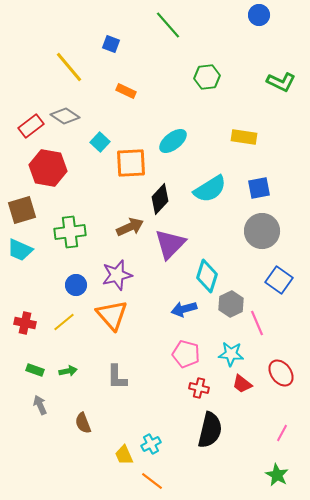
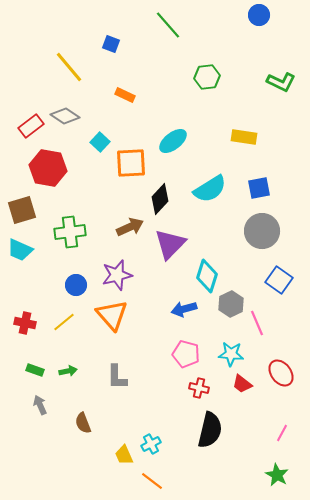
orange rectangle at (126, 91): moved 1 px left, 4 px down
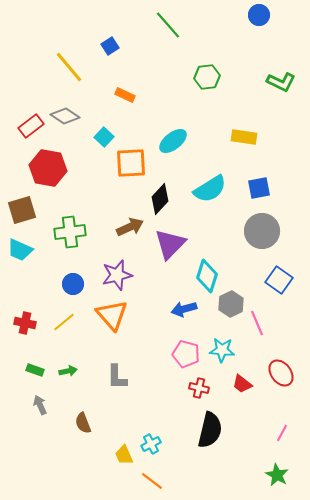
blue square at (111, 44): moved 1 px left, 2 px down; rotated 36 degrees clockwise
cyan square at (100, 142): moved 4 px right, 5 px up
blue circle at (76, 285): moved 3 px left, 1 px up
cyan star at (231, 354): moved 9 px left, 4 px up
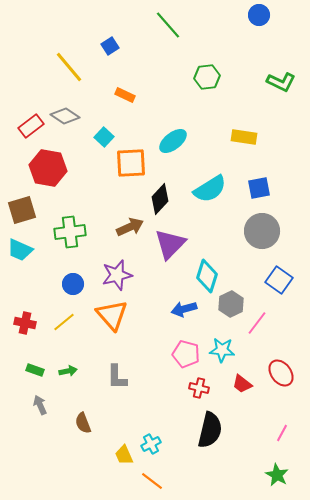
pink line at (257, 323): rotated 60 degrees clockwise
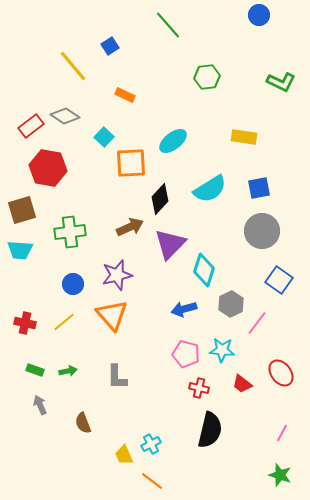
yellow line at (69, 67): moved 4 px right, 1 px up
cyan trapezoid at (20, 250): rotated 20 degrees counterclockwise
cyan diamond at (207, 276): moved 3 px left, 6 px up
green star at (277, 475): moved 3 px right; rotated 10 degrees counterclockwise
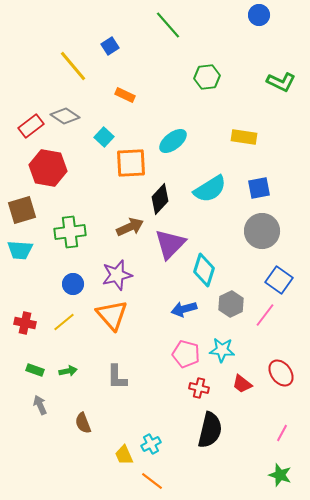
pink line at (257, 323): moved 8 px right, 8 px up
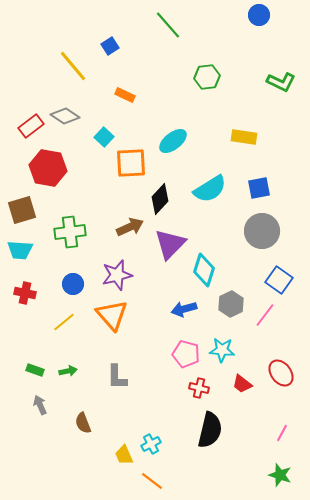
red cross at (25, 323): moved 30 px up
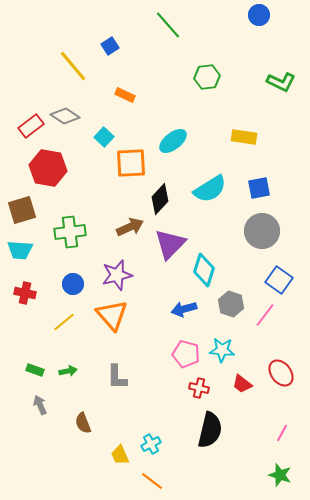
gray hexagon at (231, 304): rotated 15 degrees counterclockwise
yellow trapezoid at (124, 455): moved 4 px left
